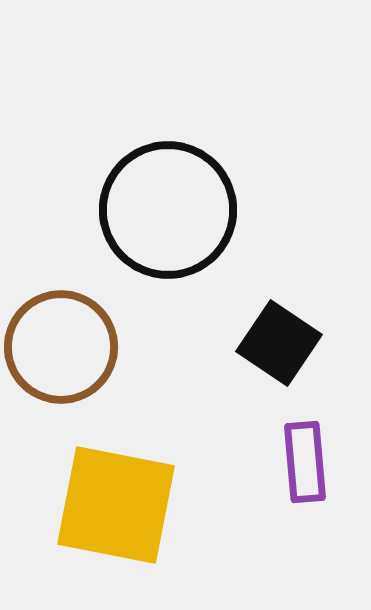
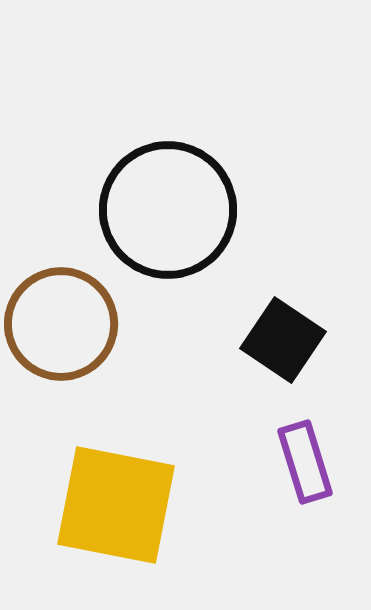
black square: moved 4 px right, 3 px up
brown circle: moved 23 px up
purple rectangle: rotated 12 degrees counterclockwise
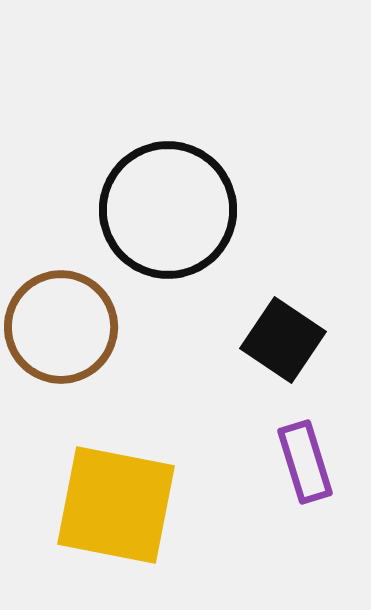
brown circle: moved 3 px down
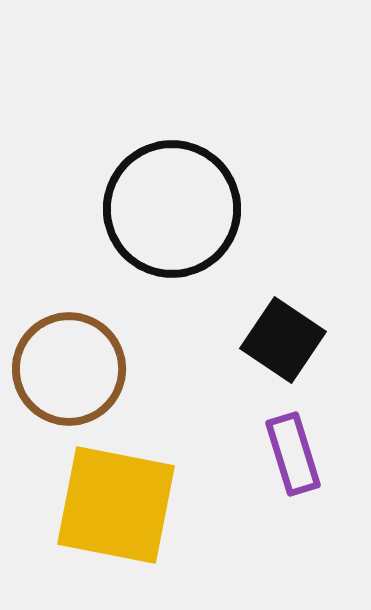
black circle: moved 4 px right, 1 px up
brown circle: moved 8 px right, 42 px down
purple rectangle: moved 12 px left, 8 px up
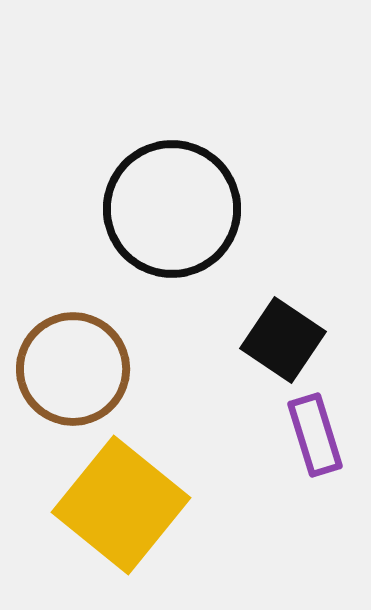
brown circle: moved 4 px right
purple rectangle: moved 22 px right, 19 px up
yellow square: moved 5 px right; rotated 28 degrees clockwise
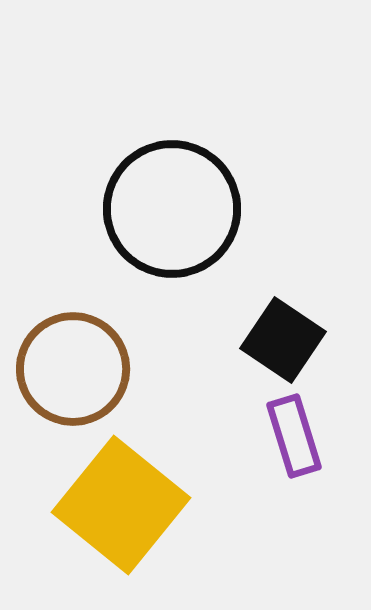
purple rectangle: moved 21 px left, 1 px down
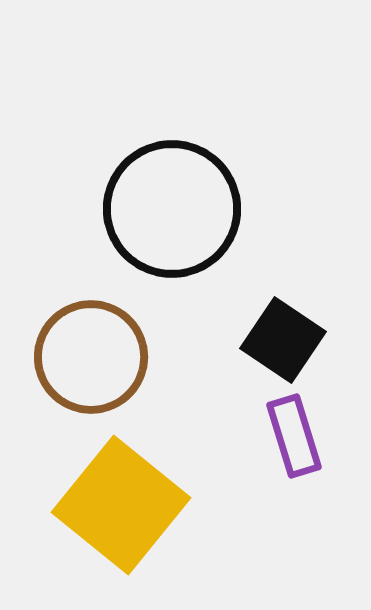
brown circle: moved 18 px right, 12 px up
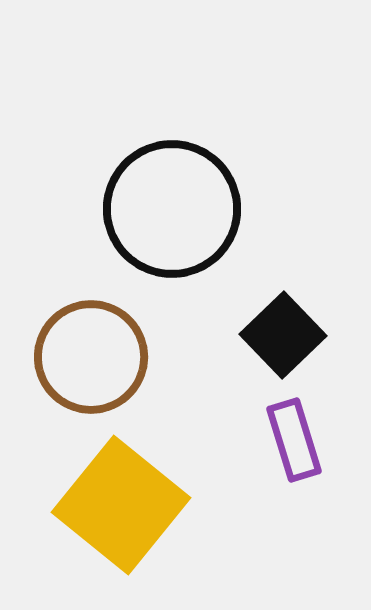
black square: moved 5 px up; rotated 12 degrees clockwise
purple rectangle: moved 4 px down
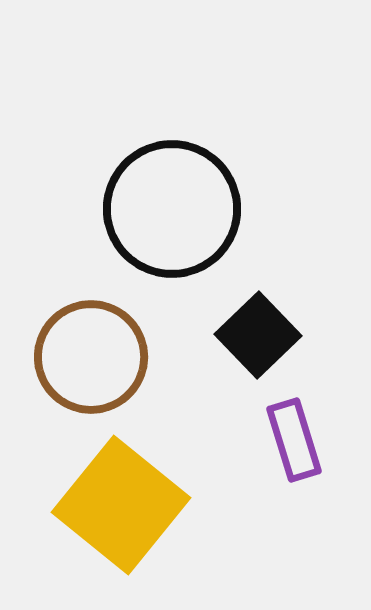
black square: moved 25 px left
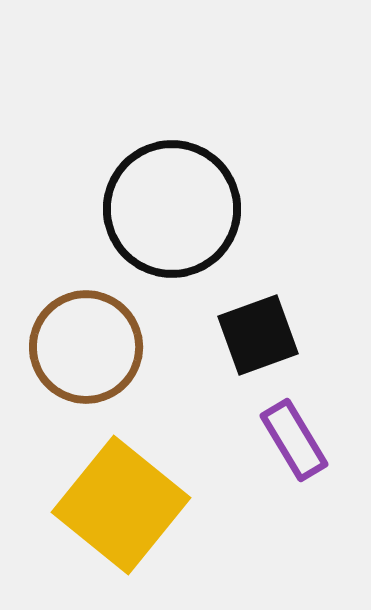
black square: rotated 24 degrees clockwise
brown circle: moved 5 px left, 10 px up
purple rectangle: rotated 14 degrees counterclockwise
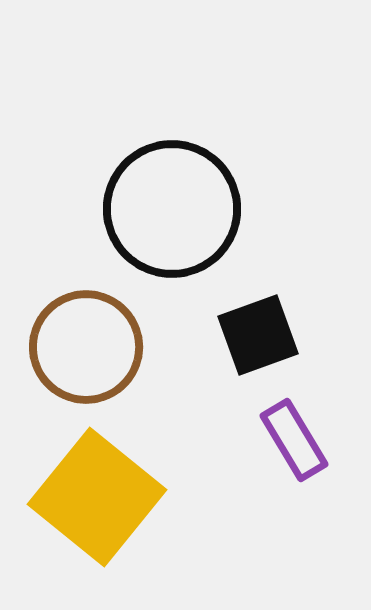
yellow square: moved 24 px left, 8 px up
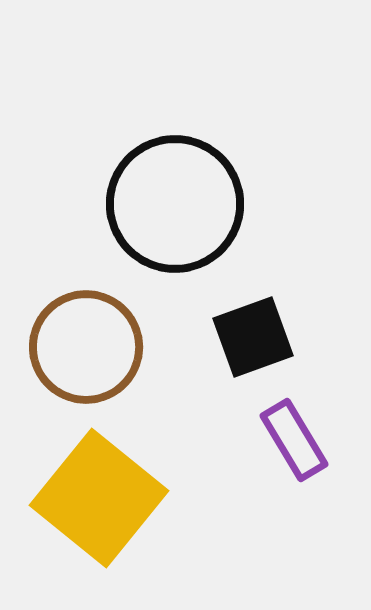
black circle: moved 3 px right, 5 px up
black square: moved 5 px left, 2 px down
yellow square: moved 2 px right, 1 px down
